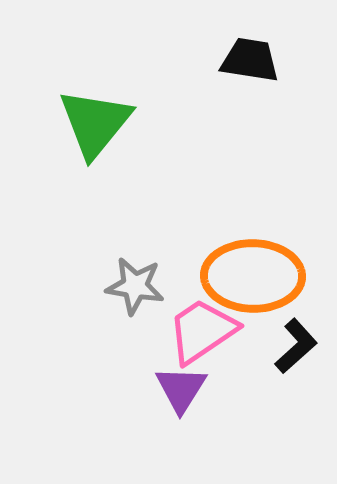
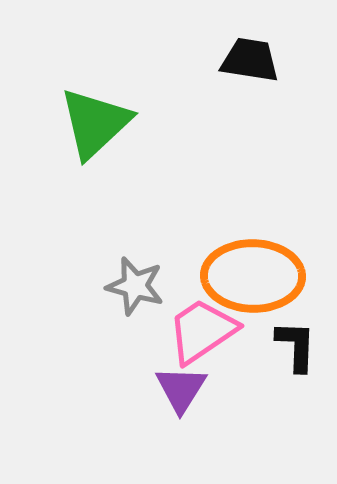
green triangle: rotated 8 degrees clockwise
gray star: rotated 6 degrees clockwise
black L-shape: rotated 46 degrees counterclockwise
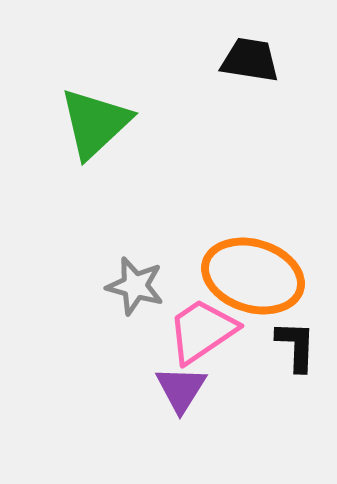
orange ellipse: rotated 16 degrees clockwise
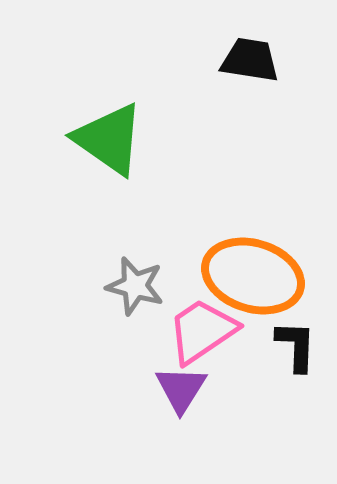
green triangle: moved 14 px right, 16 px down; rotated 42 degrees counterclockwise
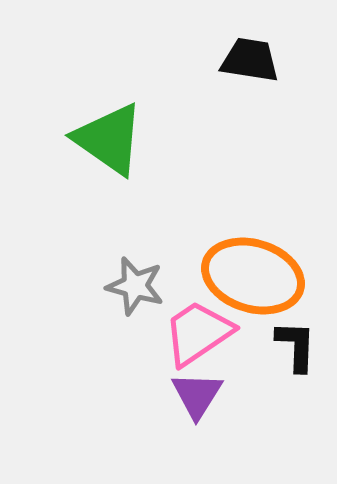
pink trapezoid: moved 4 px left, 2 px down
purple triangle: moved 16 px right, 6 px down
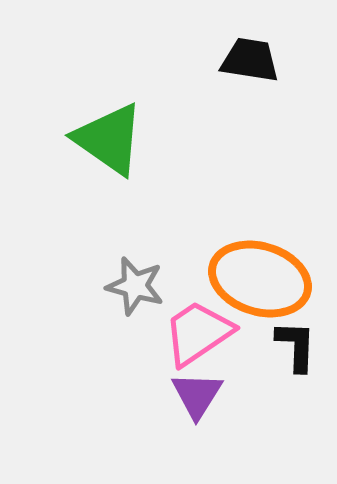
orange ellipse: moved 7 px right, 3 px down
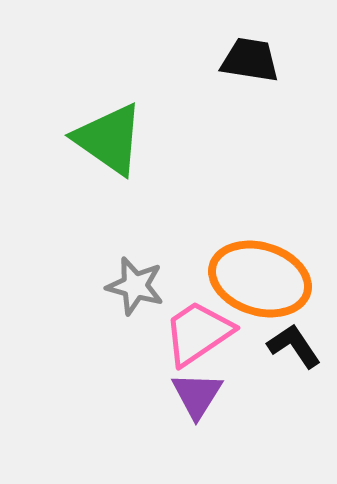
black L-shape: moved 2 px left; rotated 36 degrees counterclockwise
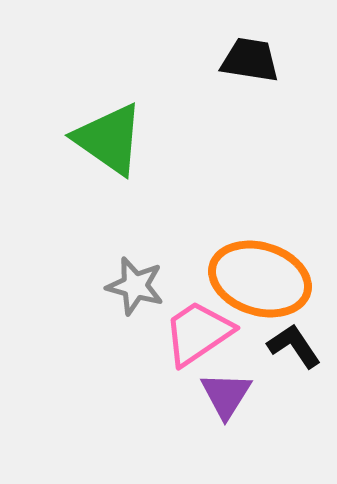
purple triangle: moved 29 px right
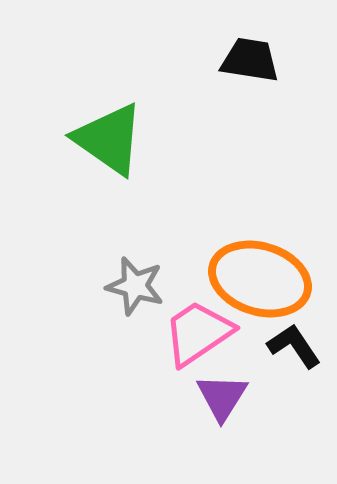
purple triangle: moved 4 px left, 2 px down
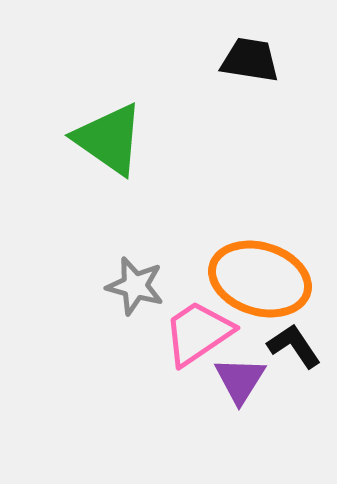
purple triangle: moved 18 px right, 17 px up
